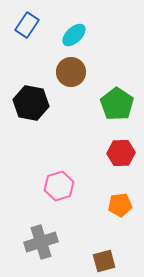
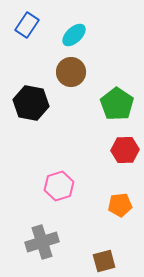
red hexagon: moved 4 px right, 3 px up
gray cross: moved 1 px right
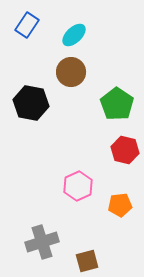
red hexagon: rotated 16 degrees clockwise
pink hexagon: moved 19 px right; rotated 8 degrees counterclockwise
brown square: moved 17 px left
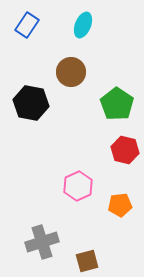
cyan ellipse: moved 9 px right, 10 px up; rotated 25 degrees counterclockwise
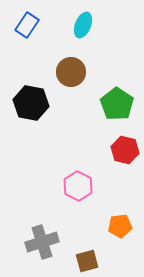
pink hexagon: rotated 8 degrees counterclockwise
orange pentagon: moved 21 px down
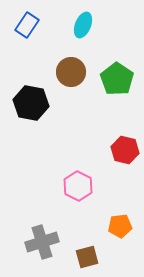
green pentagon: moved 25 px up
brown square: moved 4 px up
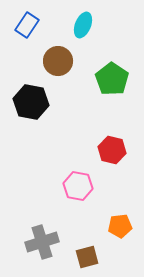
brown circle: moved 13 px left, 11 px up
green pentagon: moved 5 px left
black hexagon: moved 1 px up
red hexagon: moved 13 px left
pink hexagon: rotated 16 degrees counterclockwise
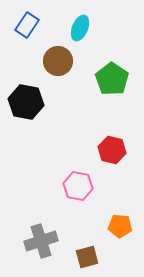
cyan ellipse: moved 3 px left, 3 px down
black hexagon: moved 5 px left
orange pentagon: rotated 10 degrees clockwise
gray cross: moved 1 px left, 1 px up
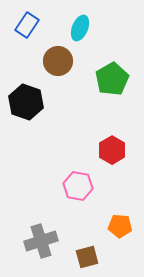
green pentagon: rotated 8 degrees clockwise
black hexagon: rotated 8 degrees clockwise
red hexagon: rotated 16 degrees clockwise
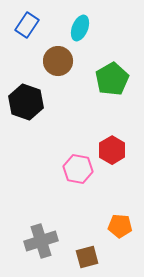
pink hexagon: moved 17 px up
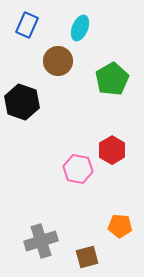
blue rectangle: rotated 10 degrees counterclockwise
black hexagon: moved 4 px left
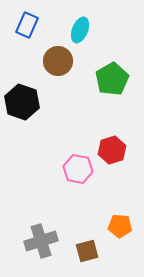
cyan ellipse: moved 2 px down
red hexagon: rotated 12 degrees clockwise
brown square: moved 6 px up
